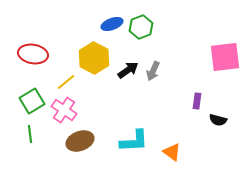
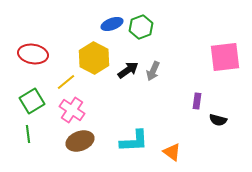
pink cross: moved 8 px right
green line: moved 2 px left
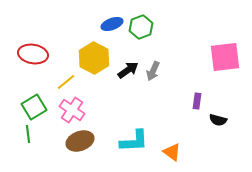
green square: moved 2 px right, 6 px down
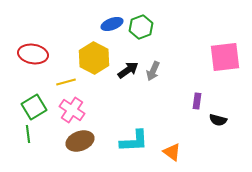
yellow line: rotated 24 degrees clockwise
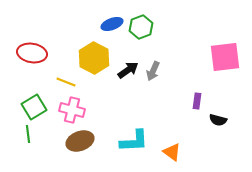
red ellipse: moved 1 px left, 1 px up
yellow line: rotated 36 degrees clockwise
pink cross: rotated 20 degrees counterclockwise
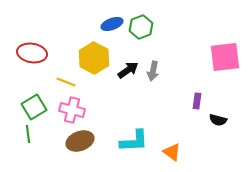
gray arrow: rotated 12 degrees counterclockwise
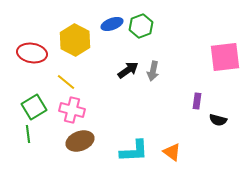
green hexagon: moved 1 px up
yellow hexagon: moved 19 px left, 18 px up
yellow line: rotated 18 degrees clockwise
cyan L-shape: moved 10 px down
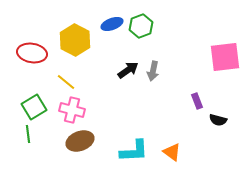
purple rectangle: rotated 28 degrees counterclockwise
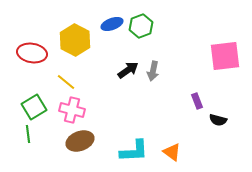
pink square: moved 1 px up
